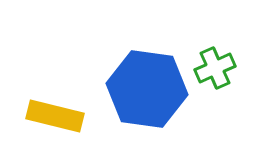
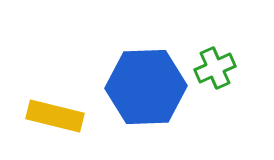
blue hexagon: moved 1 px left, 2 px up; rotated 10 degrees counterclockwise
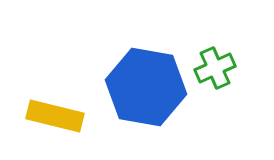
blue hexagon: rotated 12 degrees clockwise
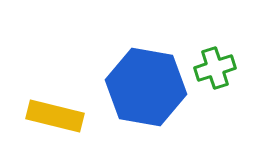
green cross: rotated 6 degrees clockwise
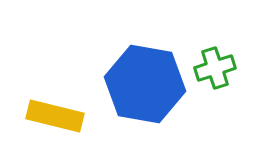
blue hexagon: moved 1 px left, 3 px up
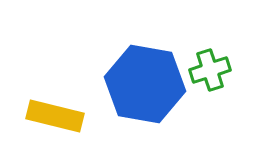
green cross: moved 5 px left, 2 px down
